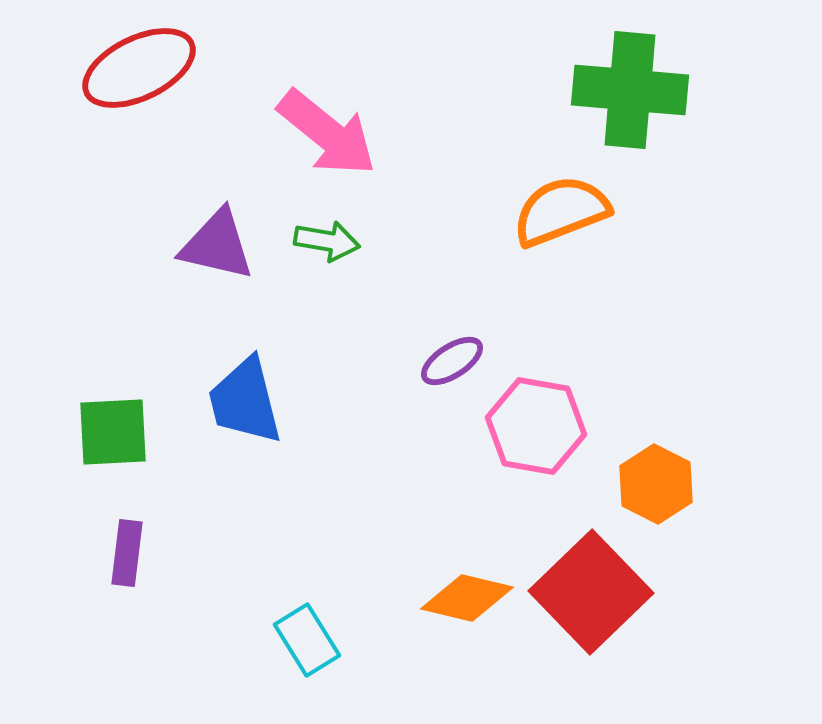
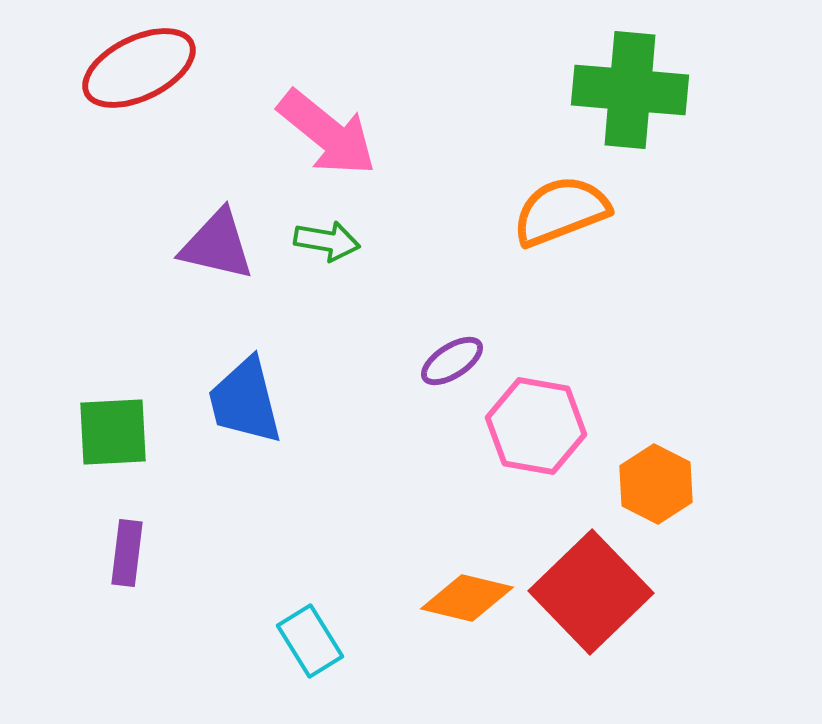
cyan rectangle: moved 3 px right, 1 px down
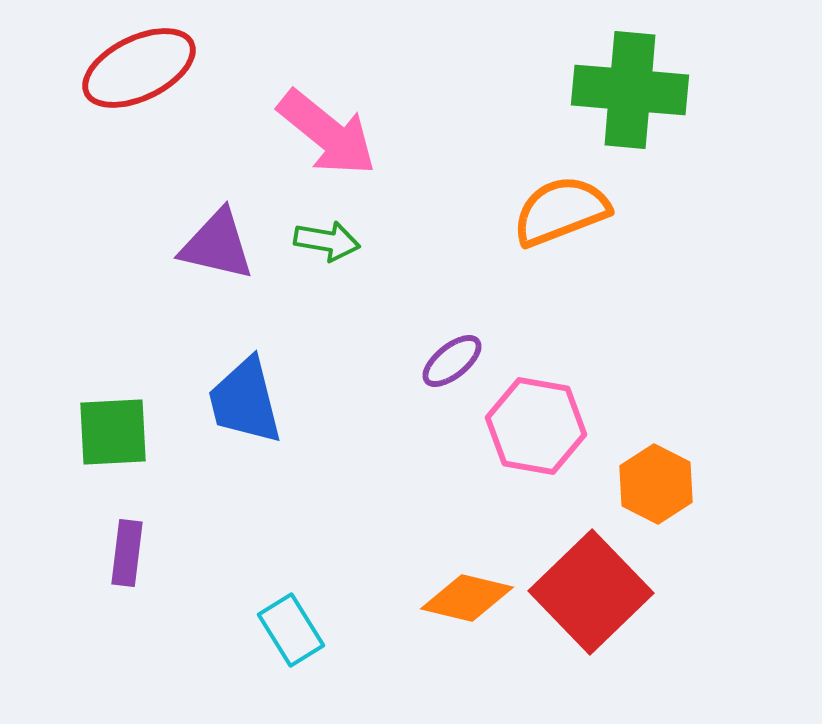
purple ellipse: rotated 6 degrees counterclockwise
cyan rectangle: moved 19 px left, 11 px up
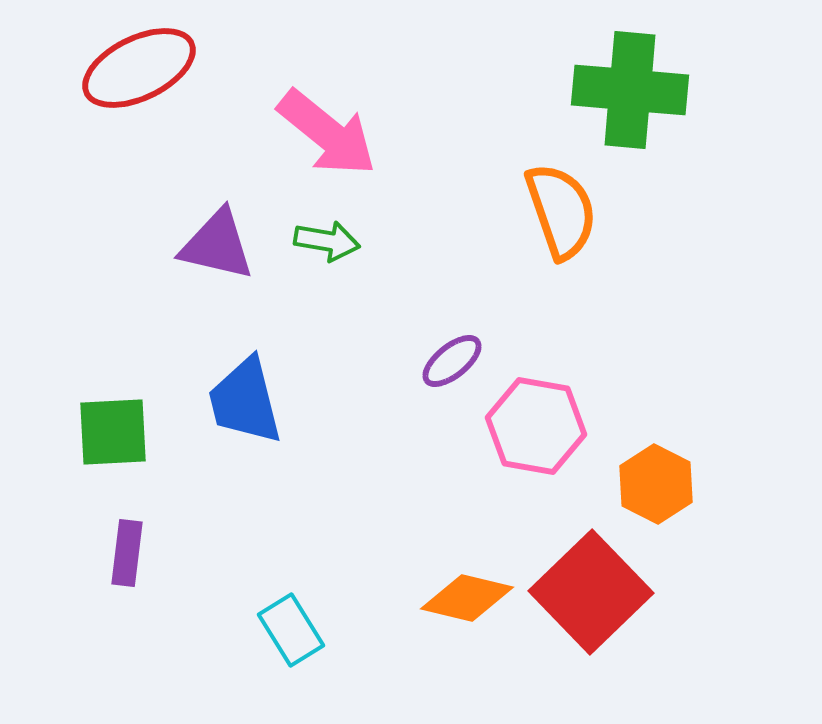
orange semicircle: rotated 92 degrees clockwise
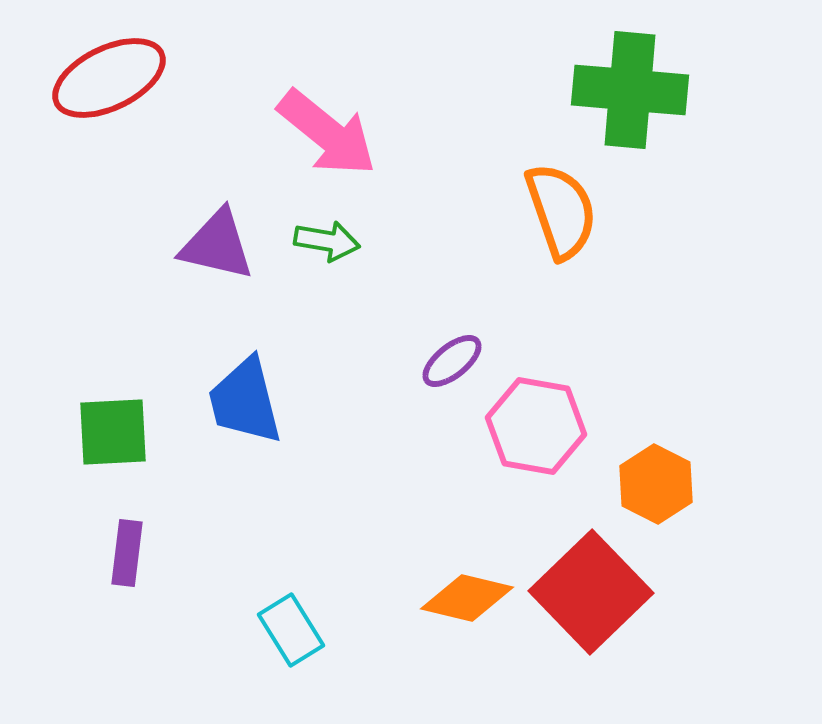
red ellipse: moved 30 px left, 10 px down
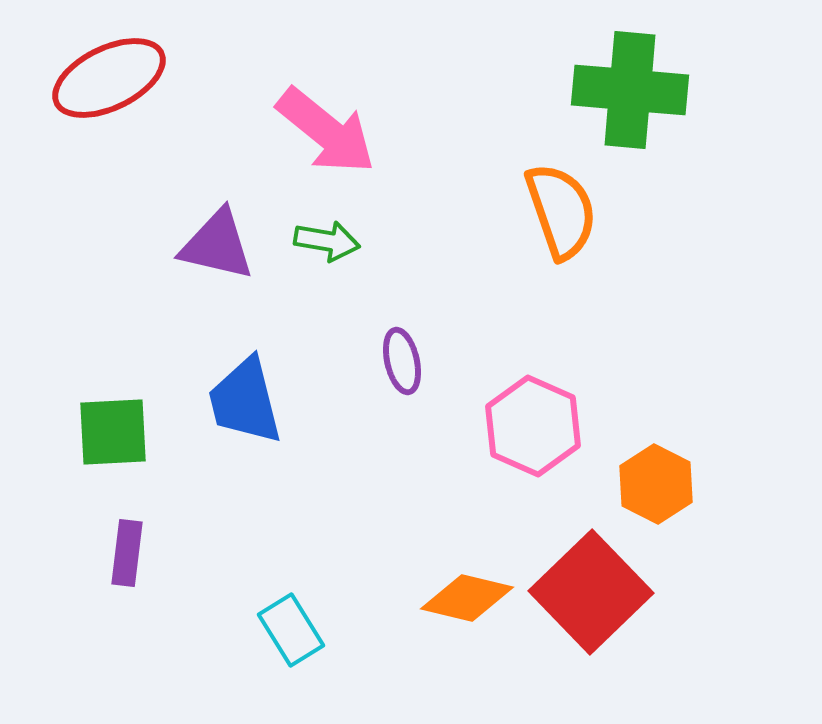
pink arrow: moved 1 px left, 2 px up
purple ellipse: moved 50 px left; rotated 64 degrees counterclockwise
pink hexagon: moved 3 px left; rotated 14 degrees clockwise
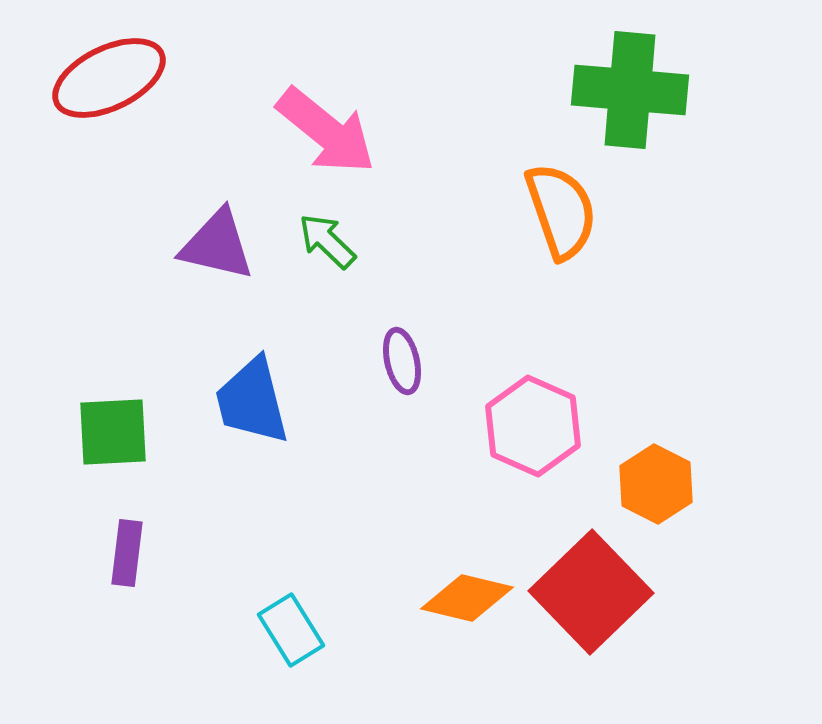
green arrow: rotated 146 degrees counterclockwise
blue trapezoid: moved 7 px right
